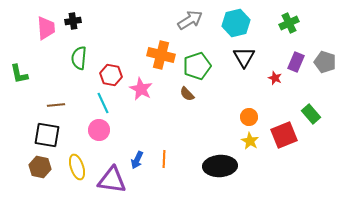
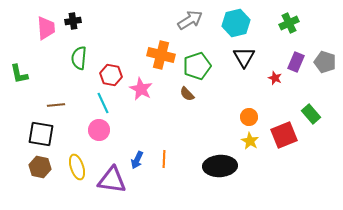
black square: moved 6 px left, 1 px up
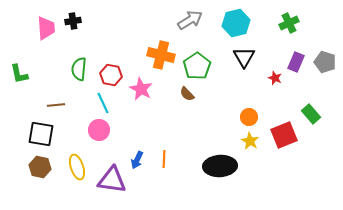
green semicircle: moved 11 px down
green pentagon: rotated 16 degrees counterclockwise
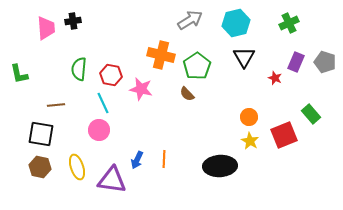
pink star: rotated 15 degrees counterclockwise
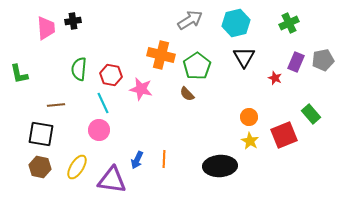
gray pentagon: moved 2 px left, 2 px up; rotated 30 degrees counterclockwise
yellow ellipse: rotated 50 degrees clockwise
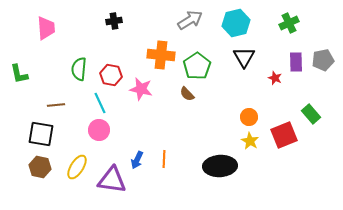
black cross: moved 41 px right
orange cross: rotated 8 degrees counterclockwise
purple rectangle: rotated 24 degrees counterclockwise
cyan line: moved 3 px left
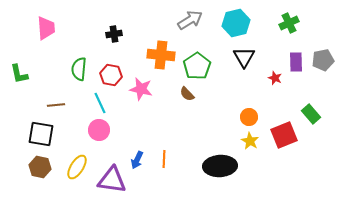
black cross: moved 13 px down
